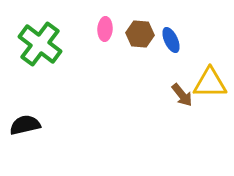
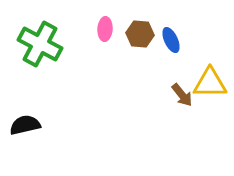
green cross: rotated 9 degrees counterclockwise
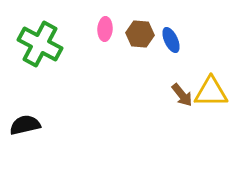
yellow triangle: moved 1 px right, 9 px down
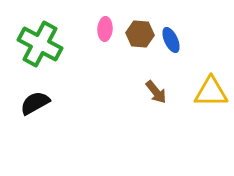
brown arrow: moved 26 px left, 3 px up
black semicircle: moved 10 px right, 22 px up; rotated 16 degrees counterclockwise
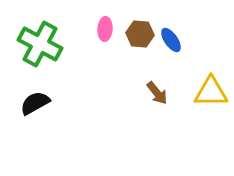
blue ellipse: rotated 10 degrees counterclockwise
brown arrow: moved 1 px right, 1 px down
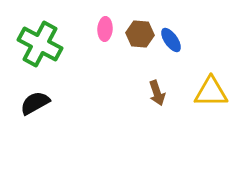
brown arrow: rotated 20 degrees clockwise
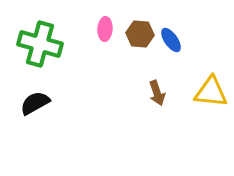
green cross: rotated 12 degrees counterclockwise
yellow triangle: rotated 6 degrees clockwise
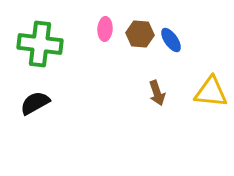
green cross: rotated 9 degrees counterclockwise
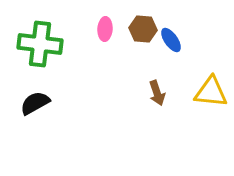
brown hexagon: moved 3 px right, 5 px up
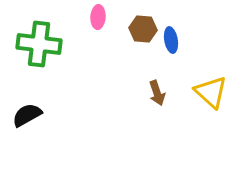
pink ellipse: moved 7 px left, 12 px up
blue ellipse: rotated 25 degrees clockwise
green cross: moved 1 px left
yellow triangle: rotated 36 degrees clockwise
black semicircle: moved 8 px left, 12 px down
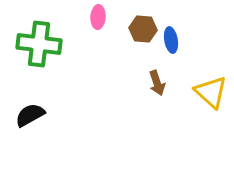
brown arrow: moved 10 px up
black semicircle: moved 3 px right
